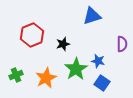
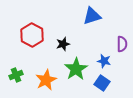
red hexagon: rotated 10 degrees counterclockwise
blue star: moved 6 px right
orange star: moved 2 px down
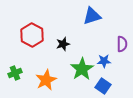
blue star: rotated 16 degrees counterclockwise
green star: moved 6 px right
green cross: moved 1 px left, 2 px up
blue square: moved 1 px right, 3 px down
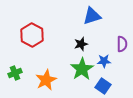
black star: moved 18 px right
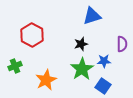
green cross: moved 7 px up
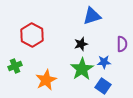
blue star: moved 1 px down
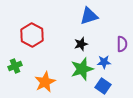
blue triangle: moved 3 px left
green star: rotated 15 degrees clockwise
orange star: moved 1 px left, 2 px down
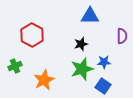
blue triangle: moved 1 px right; rotated 18 degrees clockwise
purple semicircle: moved 8 px up
orange star: moved 1 px left, 2 px up
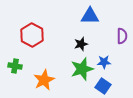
green cross: rotated 32 degrees clockwise
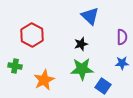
blue triangle: rotated 42 degrees clockwise
purple semicircle: moved 1 px down
blue star: moved 18 px right, 1 px down
green star: rotated 15 degrees clockwise
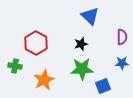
red hexagon: moved 4 px right, 8 px down
blue square: rotated 35 degrees clockwise
